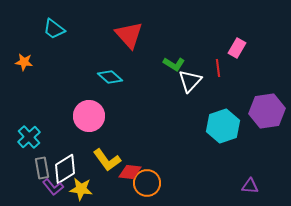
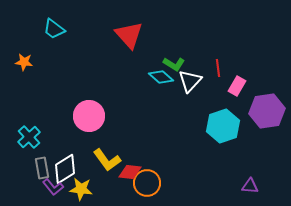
pink rectangle: moved 38 px down
cyan diamond: moved 51 px right
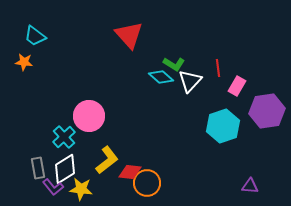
cyan trapezoid: moved 19 px left, 7 px down
cyan cross: moved 35 px right
yellow L-shape: rotated 92 degrees counterclockwise
gray rectangle: moved 4 px left
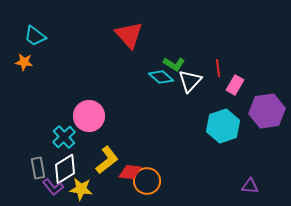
pink rectangle: moved 2 px left, 1 px up
orange circle: moved 2 px up
